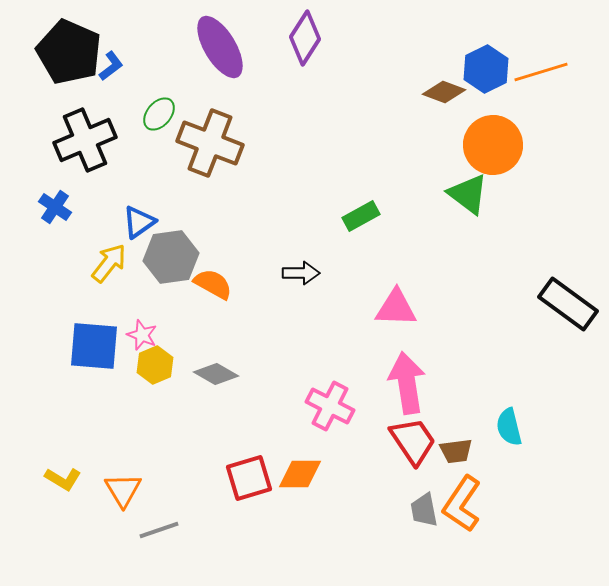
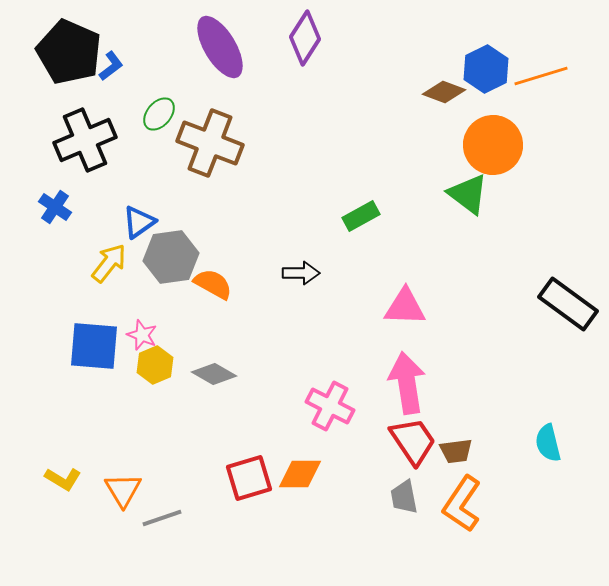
orange line: moved 4 px down
pink triangle: moved 9 px right, 1 px up
gray diamond: moved 2 px left
cyan semicircle: moved 39 px right, 16 px down
gray trapezoid: moved 20 px left, 13 px up
gray line: moved 3 px right, 12 px up
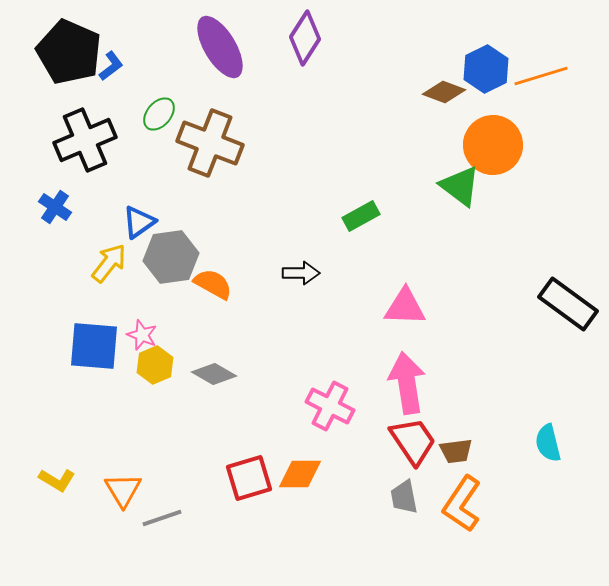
green triangle: moved 8 px left, 8 px up
yellow L-shape: moved 6 px left, 1 px down
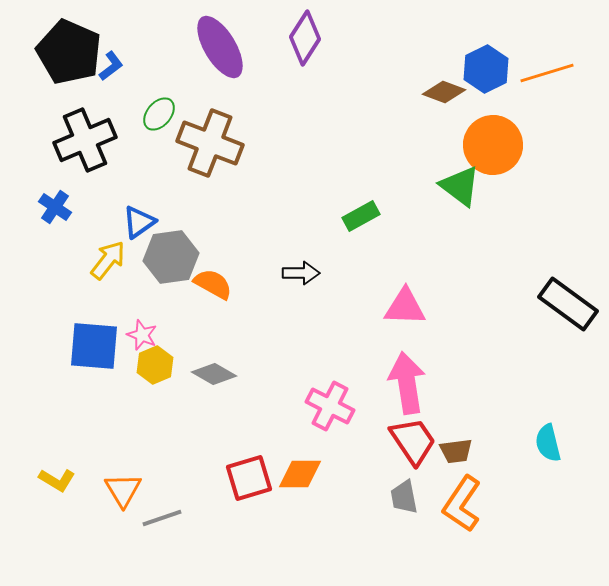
orange line: moved 6 px right, 3 px up
yellow arrow: moved 1 px left, 3 px up
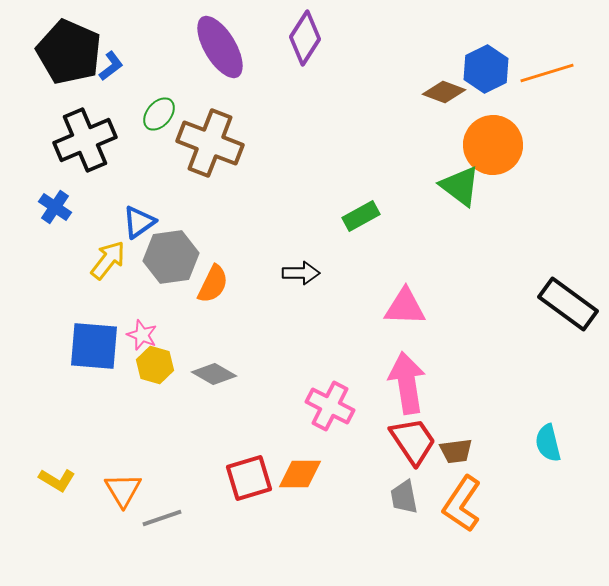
orange semicircle: rotated 87 degrees clockwise
yellow hexagon: rotated 21 degrees counterclockwise
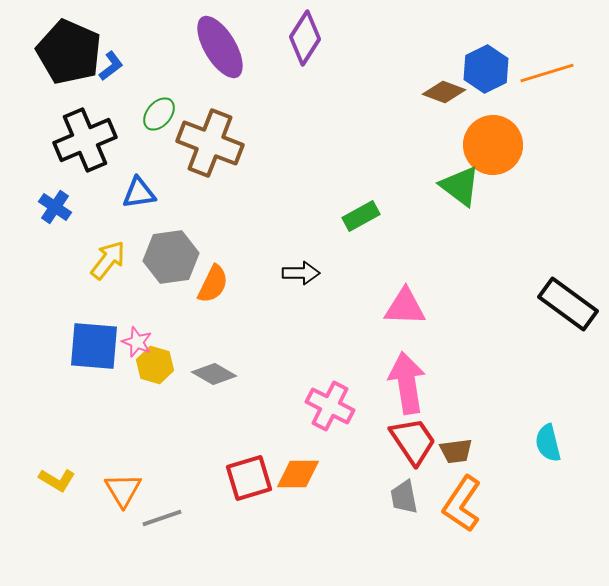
blue triangle: moved 29 px up; rotated 27 degrees clockwise
pink star: moved 5 px left, 7 px down
orange diamond: moved 2 px left
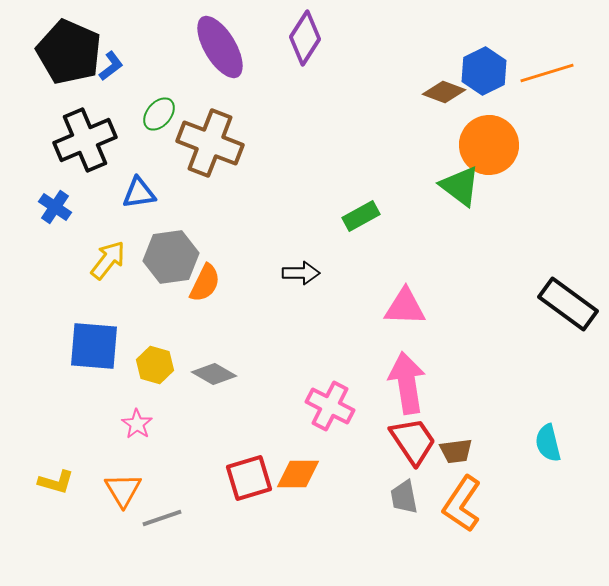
blue hexagon: moved 2 px left, 2 px down
orange circle: moved 4 px left
orange semicircle: moved 8 px left, 1 px up
pink star: moved 82 px down; rotated 12 degrees clockwise
yellow L-shape: moved 1 px left, 2 px down; rotated 15 degrees counterclockwise
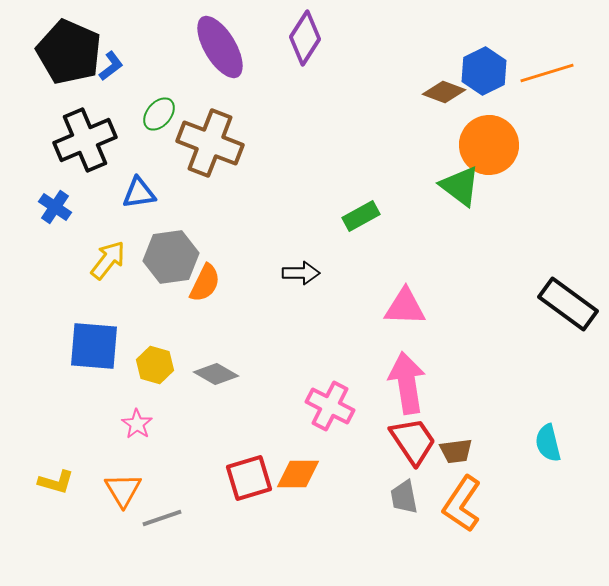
gray diamond: moved 2 px right
